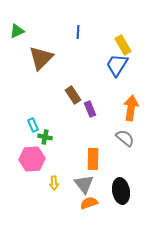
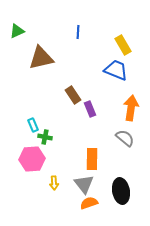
brown triangle: rotated 32 degrees clockwise
blue trapezoid: moved 1 px left, 5 px down; rotated 80 degrees clockwise
orange rectangle: moved 1 px left
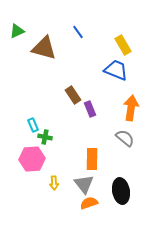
blue line: rotated 40 degrees counterclockwise
brown triangle: moved 3 px right, 10 px up; rotated 28 degrees clockwise
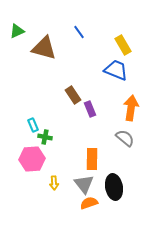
blue line: moved 1 px right
black ellipse: moved 7 px left, 4 px up
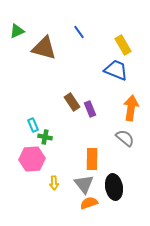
brown rectangle: moved 1 px left, 7 px down
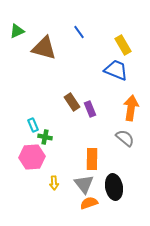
pink hexagon: moved 2 px up
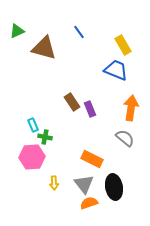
orange rectangle: rotated 65 degrees counterclockwise
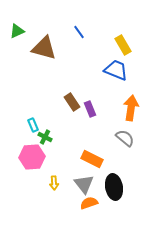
green cross: rotated 16 degrees clockwise
